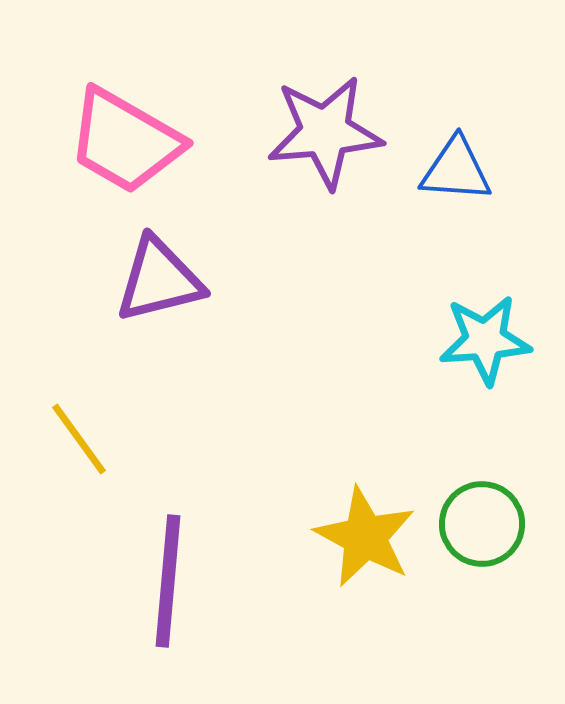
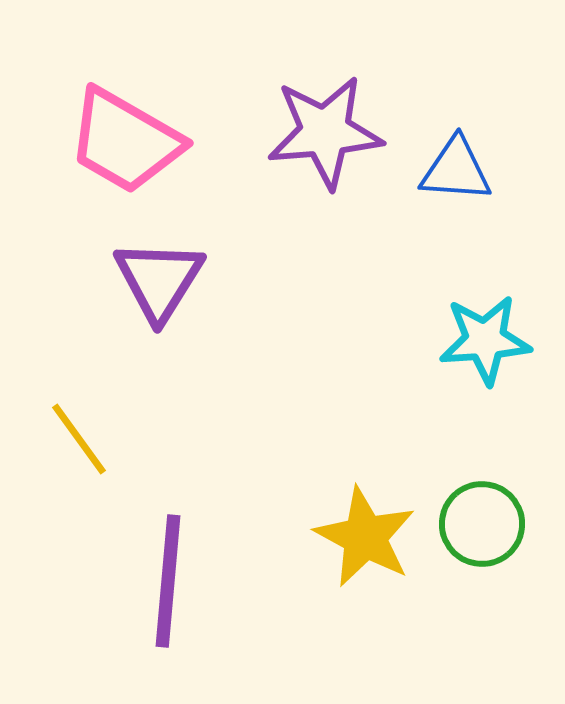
purple triangle: rotated 44 degrees counterclockwise
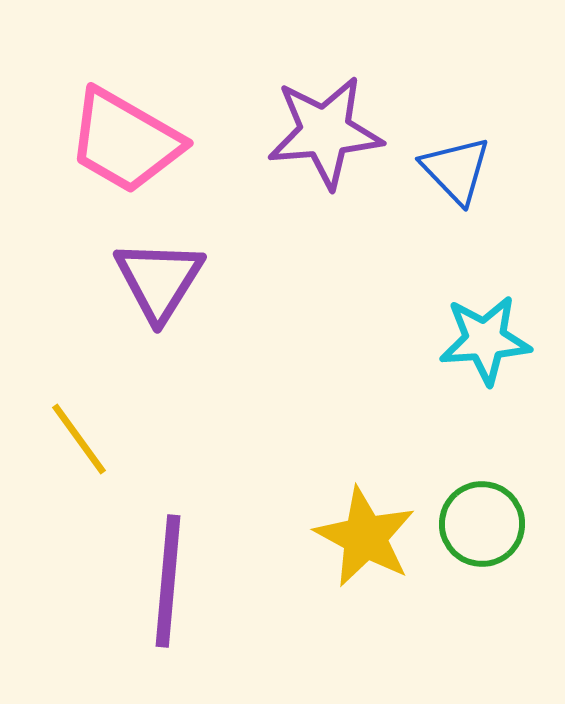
blue triangle: rotated 42 degrees clockwise
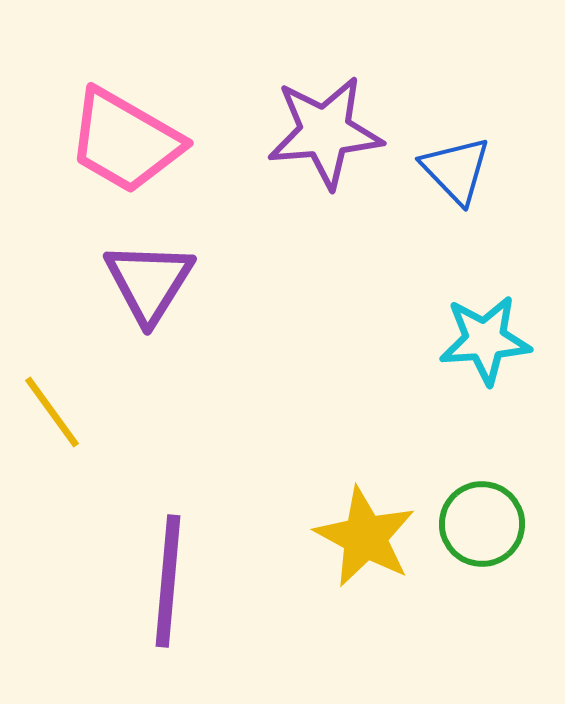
purple triangle: moved 10 px left, 2 px down
yellow line: moved 27 px left, 27 px up
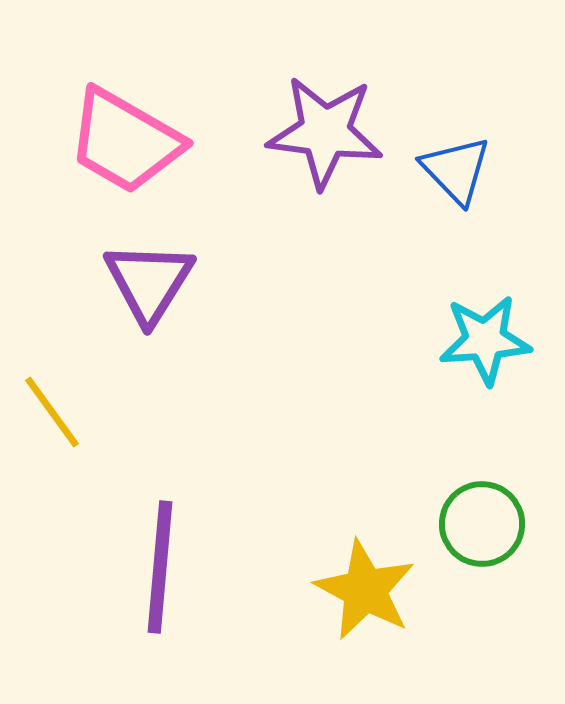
purple star: rotated 12 degrees clockwise
yellow star: moved 53 px down
purple line: moved 8 px left, 14 px up
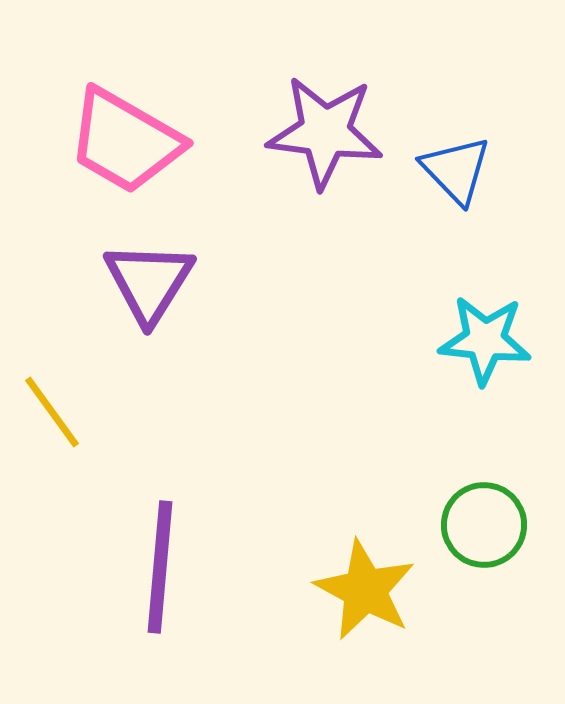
cyan star: rotated 10 degrees clockwise
green circle: moved 2 px right, 1 px down
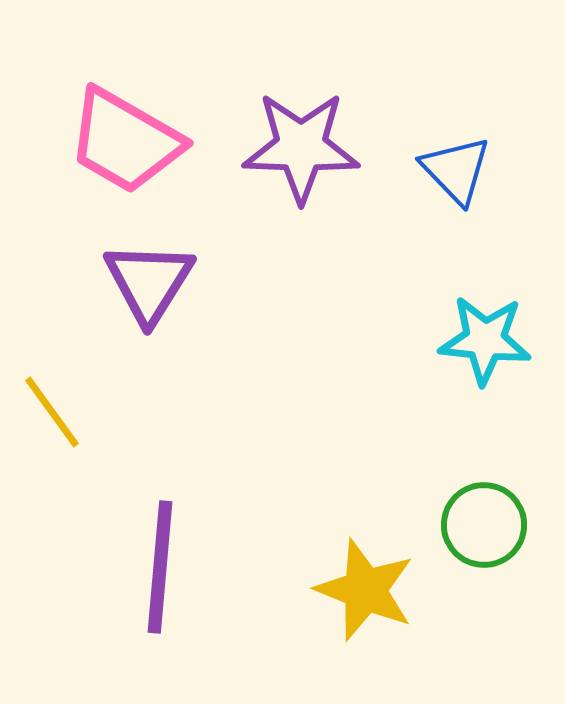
purple star: moved 24 px left, 15 px down; rotated 5 degrees counterclockwise
yellow star: rotated 6 degrees counterclockwise
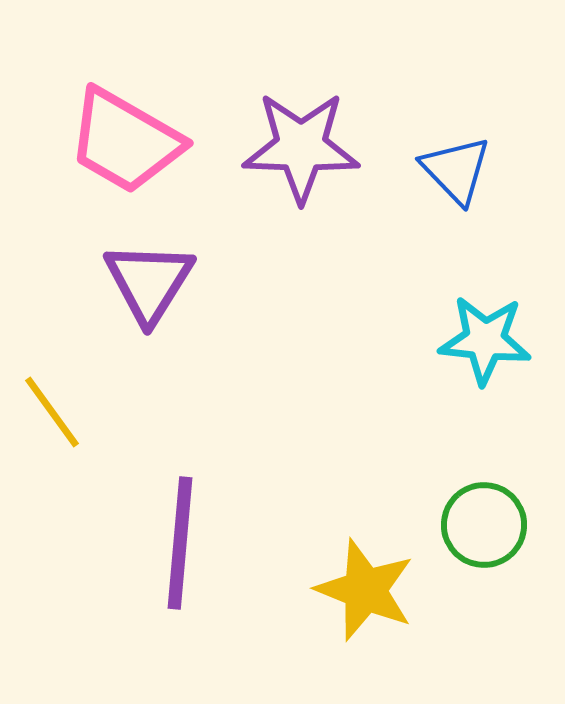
purple line: moved 20 px right, 24 px up
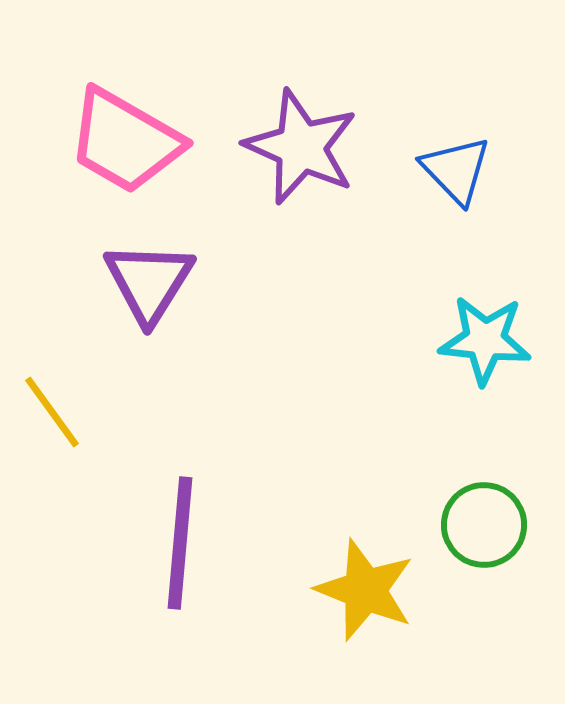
purple star: rotated 22 degrees clockwise
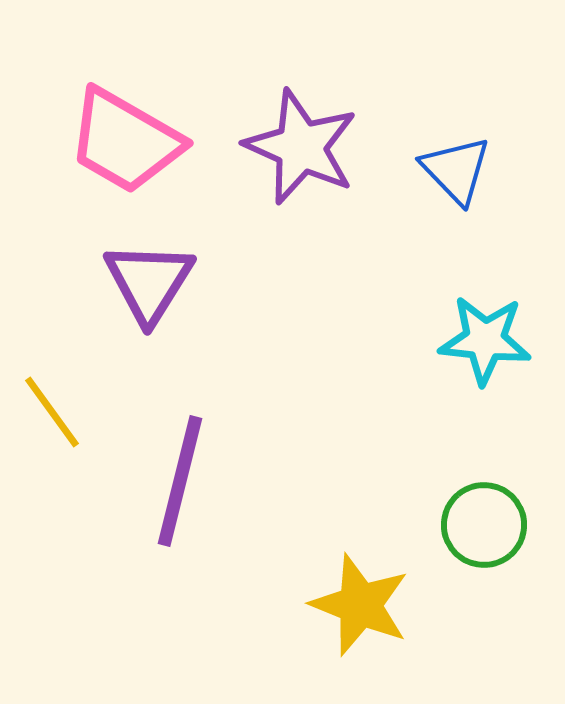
purple line: moved 62 px up; rotated 9 degrees clockwise
yellow star: moved 5 px left, 15 px down
